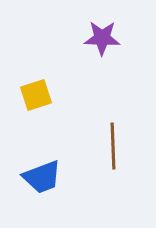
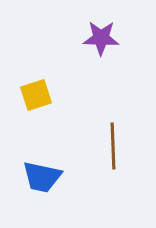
purple star: moved 1 px left
blue trapezoid: rotated 33 degrees clockwise
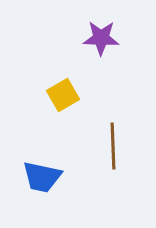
yellow square: moved 27 px right; rotated 12 degrees counterclockwise
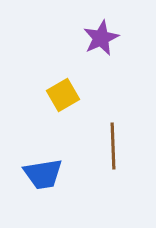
purple star: rotated 27 degrees counterclockwise
blue trapezoid: moved 1 px right, 3 px up; rotated 21 degrees counterclockwise
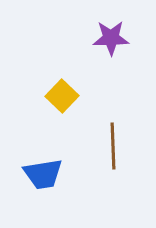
purple star: moved 10 px right; rotated 24 degrees clockwise
yellow square: moved 1 px left, 1 px down; rotated 16 degrees counterclockwise
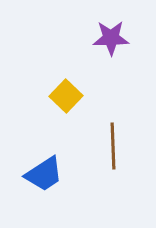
yellow square: moved 4 px right
blue trapezoid: moved 1 px right; rotated 24 degrees counterclockwise
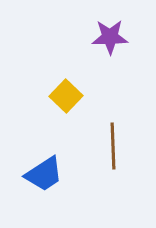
purple star: moved 1 px left, 1 px up
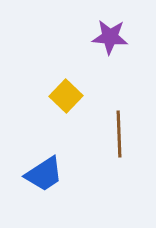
purple star: rotated 6 degrees clockwise
brown line: moved 6 px right, 12 px up
